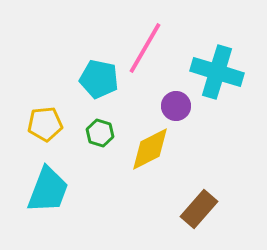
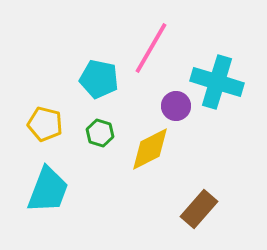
pink line: moved 6 px right
cyan cross: moved 10 px down
yellow pentagon: rotated 20 degrees clockwise
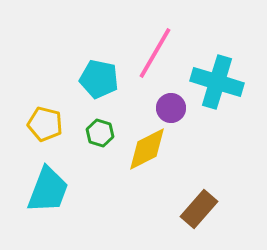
pink line: moved 4 px right, 5 px down
purple circle: moved 5 px left, 2 px down
yellow diamond: moved 3 px left
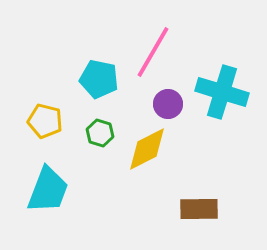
pink line: moved 2 px left, 1 px up
cyan cross: moved 5 px right, 10 px down
purple circle: moved 3 px left, 4 px up
yellow pentagon: moved 3 px up
brown rectangle: rotated 48 degrees clockwise
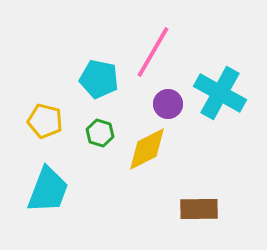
cyan cross: moved 2 px left, 1 px down; rotated 12 degrees clockwise
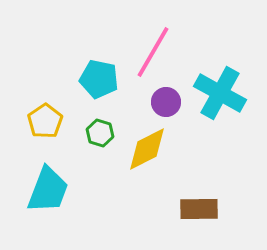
purple circle: moved 2 px left, 2 px up
yellow pentagon: rotated 24 degrees clockwise
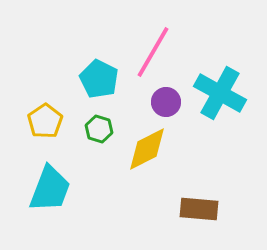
cyan pentagon: rotated 15 degrees clockwise
green hexagon: moved 1 px left, 4 px up
cyan trapezoid: moved 2 px right, 1 px up
brown rectangle: rotated 6 degrees clockwise
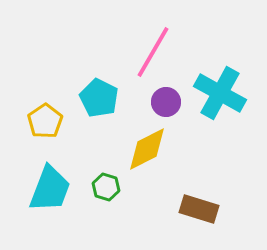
cyan pentagon: moved 19 px down
green hexagon: moved 7 px right, 58 px down
brown rectangle: rotated 12 degrees clockwise
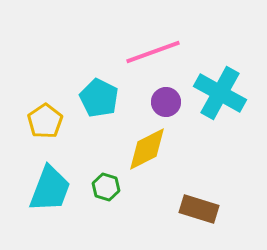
pink line: rotated 40 degrees clockwise
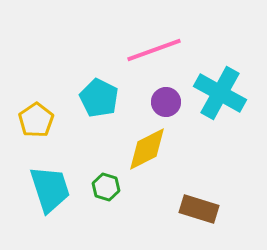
pink line: moved 1 px right, 2 px up
yellow pentagon: moved 9 px left, 1 px up
cyan trapezoid: rotated 39 degrees counterclockwise
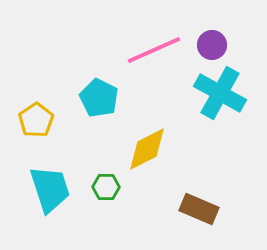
pink line: rotated 4 degrees counterclockwise
purple circle: moved 46 px right, 57 px up
green hexagon: rotated 16 degrees counterclockwise
brown rectangle: rotated 6 degrees clockwise
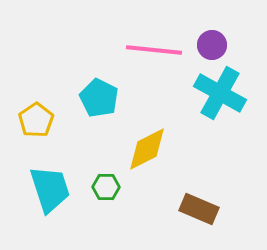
pink line: rotated 30 degrees clockwise
